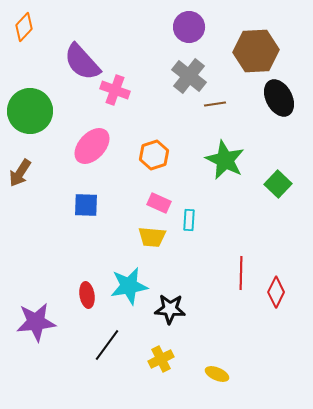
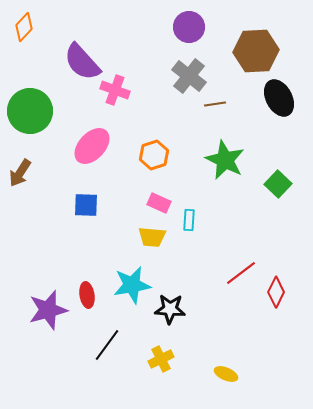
red line: rotated 52 degrees clockwise
cyan star: moved 3 px right, 1 px up
purple star: moved 12 px right, 12 px up; rotated 9 degrees counterclockwise
yellow ellipse: moved 9 px right
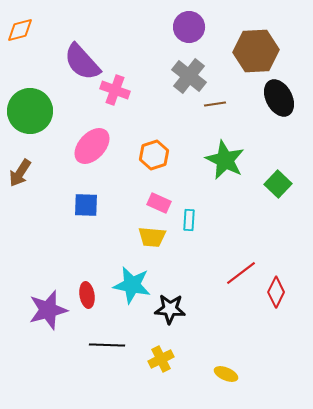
orange diamond: moved 4 px left, 3 px down; rotated 32 degrees clockwise
cyan star: rotated 21 degrees clockwise
black line: rotated 56 degrees clockwise
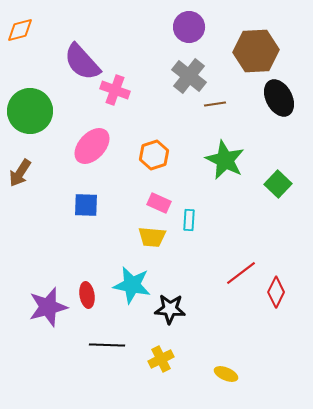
purple star: moved 3 px up
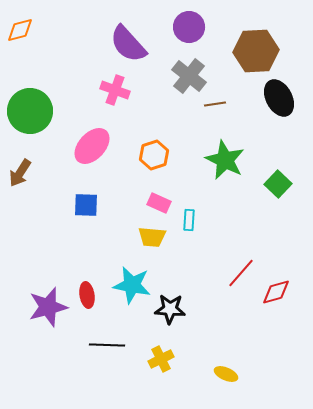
purple semicircle: moved 46 px right, 18 px up
red line: rotated 12 degrees counterclockwise
red diamond: rotated 48 degrees clockwise
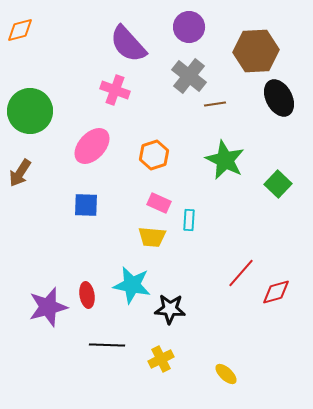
yellow ellipse: rotated 20 degrees clockwise
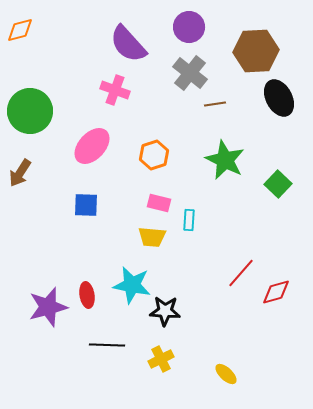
gray cross: moved 1 px right, 3 px up
pink rectangle: rotated 10 degrees counterclockwise
black star: moved 5 px left, 2 px down
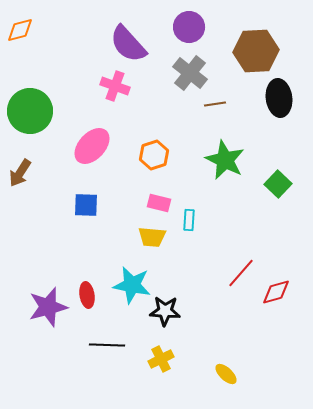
pink cross: moved 4 px up
black ellipse: rotated 21 degrees clockwise
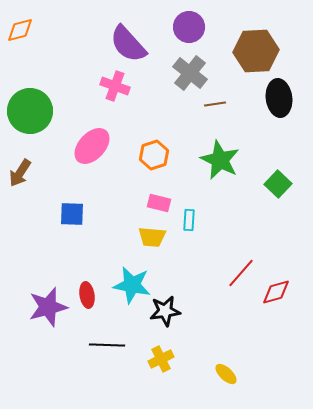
green star: moved 5 px left
blue square: moved 14 px left, 9 px down
black star: rotated 12 degrees counterclockwise
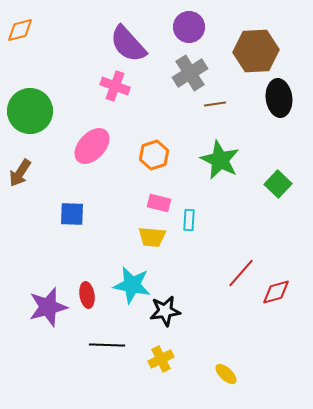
gray cross: rotated 20 degrees clockwise
